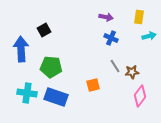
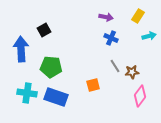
yellow rectangle: moved 1 px left, 1 px up; rotated 24 degrees clockwise
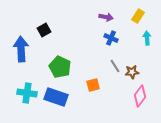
cyan arrow: moved 2 px left, 2 px down; rotated 80 degrees counterclockwise
green pentagon: moved 9 px right; rotated 20 degrees clockwise
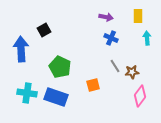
yellow rectangle: rotated 32 degrees counterclockwise
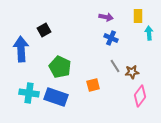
cyan arrow: moved 2 px right, 5 px up
cyan cross: moved 2 px right
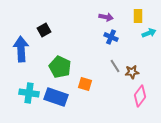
cyan arrow: rotated 72 degrees clockwise
blue cross: moved 1 px up
orange square: moved 8 px left, 1 px up; rotated 32 degrees clockwise
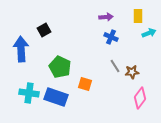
purple arrow: rotated 16 degrees counterclockwise
pink diamond: moved 2 px down
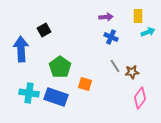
cyan arrow: moved 1 px left, 1 px up
green pentagon: rotated 10 degrees clockwise
